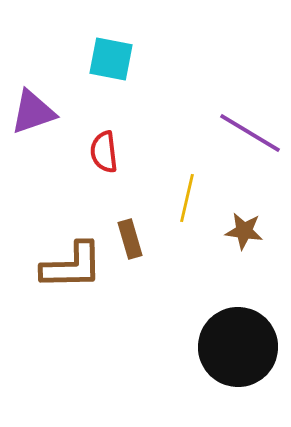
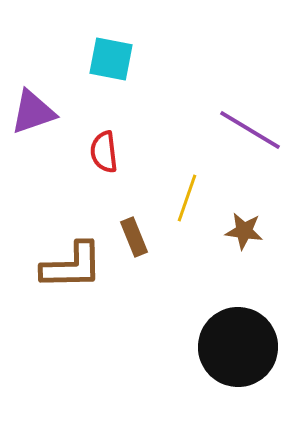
purple line: moved 3 px up
yellow line: rotated 6 degrees clockwise
brown rectangle: moved 4 px right, 2 px up; rotated 6 degrees counterclockwise
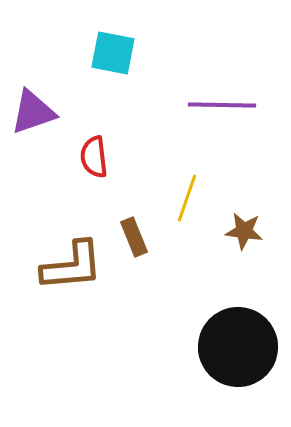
cyan square: moved 2 px right, 6 px up
purple line: moved 28 px left, 25 px up; rotated 30 degrees counterclockwise
red semicircle: moved 10 px left, 5 px down
brown L-shape: rotated 4 degrees counterclockwise
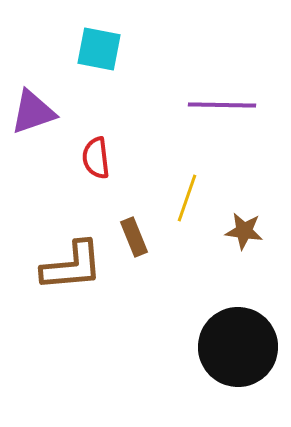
cyan square: moved 14 px left, 4 px up
red semicircle: moved 2 px right, 1 px down
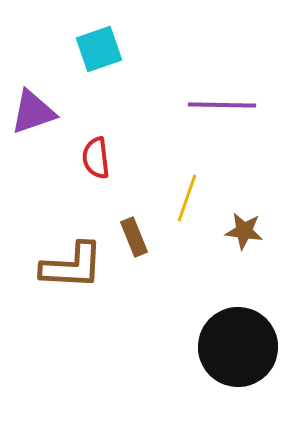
cyan square: rotated 30 degrees counterclockwise
brown L-shape: rotated 8 degrees clockwise
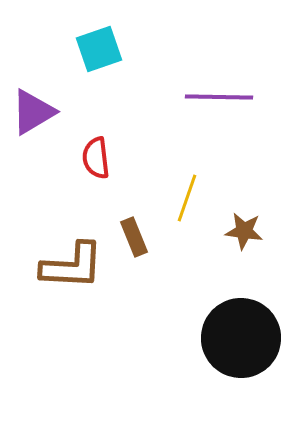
purple line: moved 3 px left, 8 px up
purple triangle: rotated 12 degrees counterclockwise
black circle: moved 3 px right, 9 px up
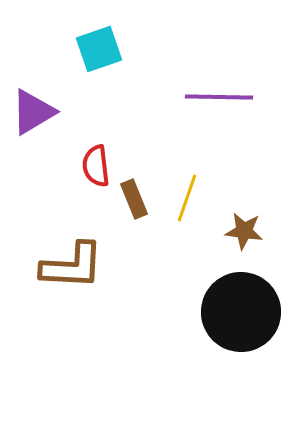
red semicircle: moved 8 px down
brown rectangle: moved 38 px up
black circle: moved 26 px up
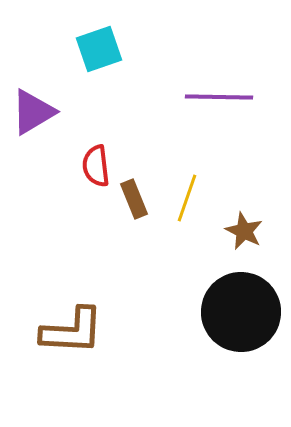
brown star: rotated 18 degrees clockwise
brown L-shape: moved 65 px down
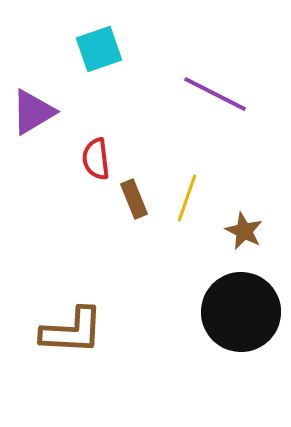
purple line: moved 4 px left, 3 px up; rotated 26 degrees clockwise
red semicircle: moved 7 px up
